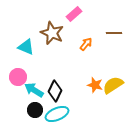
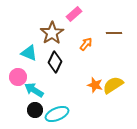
brown star: rotated 15 degrees clockwise
cyan triangle: moved 3 px right, 6 px down
black diamond: moved 29 px up
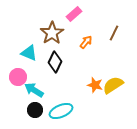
brown line: rotated 63 degrees counterclockwise
orange arrow: moved 2 px up
cyan ellipse: moved 4 px right, 3 px up
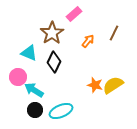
orange arrow: moved 2 px right, 1 px up
black diamond: moved 1 px left
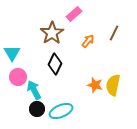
cyan triangle: moved 17 px left; rotated 36 degrees clockwise
black diamond: moved 1 px right, 2 px down
yellow semicircle: rotated 45 degrees counterclockwise
cyan arrow: rotated 30 degrees clockwise
black circle: moved 2 px right, 1 px up
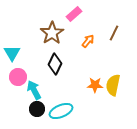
orange star: rotated 14 degrees counterclockwise
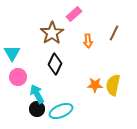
orange arrow: rotated 136 degrees clockwise
cyan arrow: moved 3 px right, 4 px down
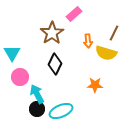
pink circle: moved 2 px right
yellow semicircle: moved 7 px left, 32 px up; rotated 85 degrees counterclockwise
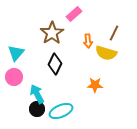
cyan triangle: moved 4 px right; rotated 12 degrees clockwise
pink circle: moved 6 px left
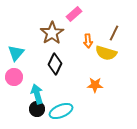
cyan arrow: rotated 12 degrees clockwise
